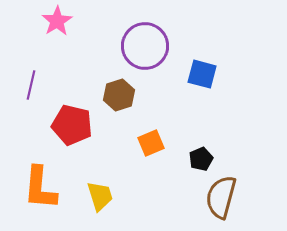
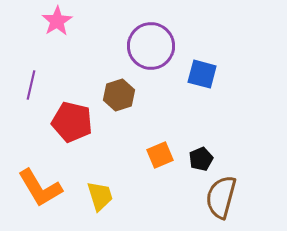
purple circle: moved 6 px right
red pentagon: moved 3 px up
orange square: moved 9 px right, 12 px down
orange L-shape: rotated 36 degrees counterclockwise
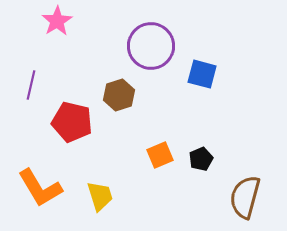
brown semicircle: moved 24 px right
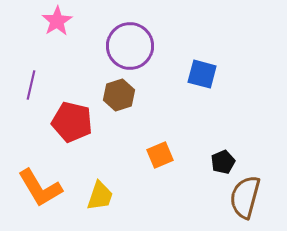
purple circle: moved 21 px left
black pentagon: moved 22 px right, 3 px down
yellow trapezoid: rotated 36 degrees clockwise
